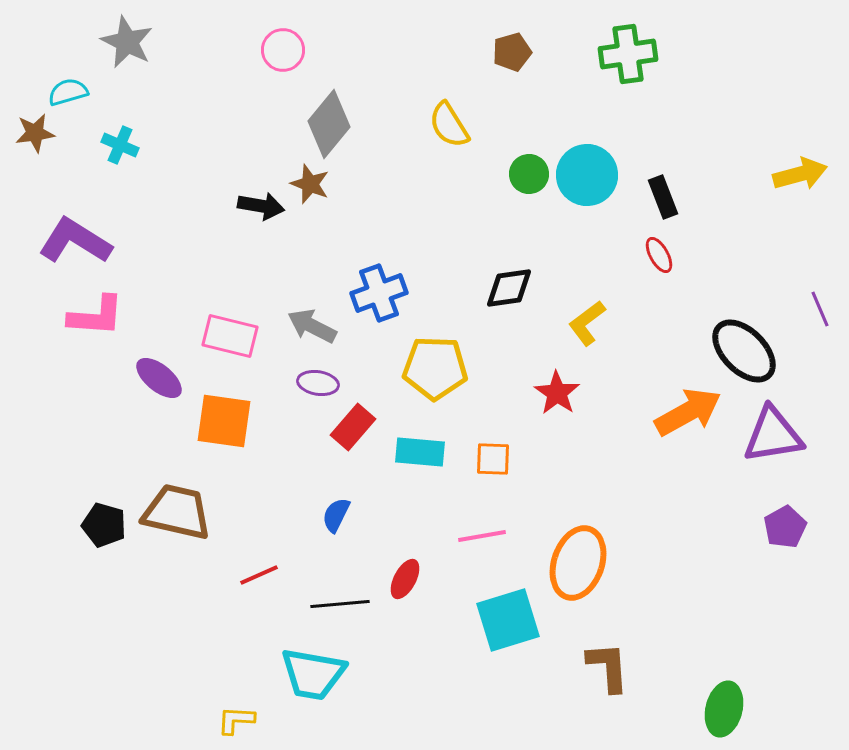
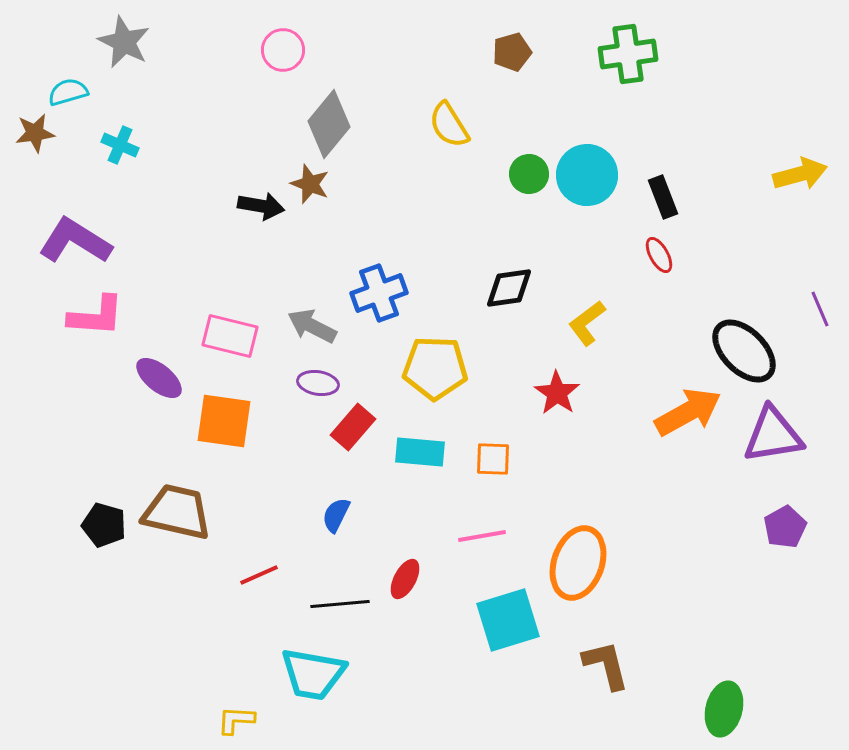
gray star at (127, 42): moved 3 px left
brown L-shape at (608, 667): moved 2 px left, 2 px up; rotated 10 degrees counterclockwise
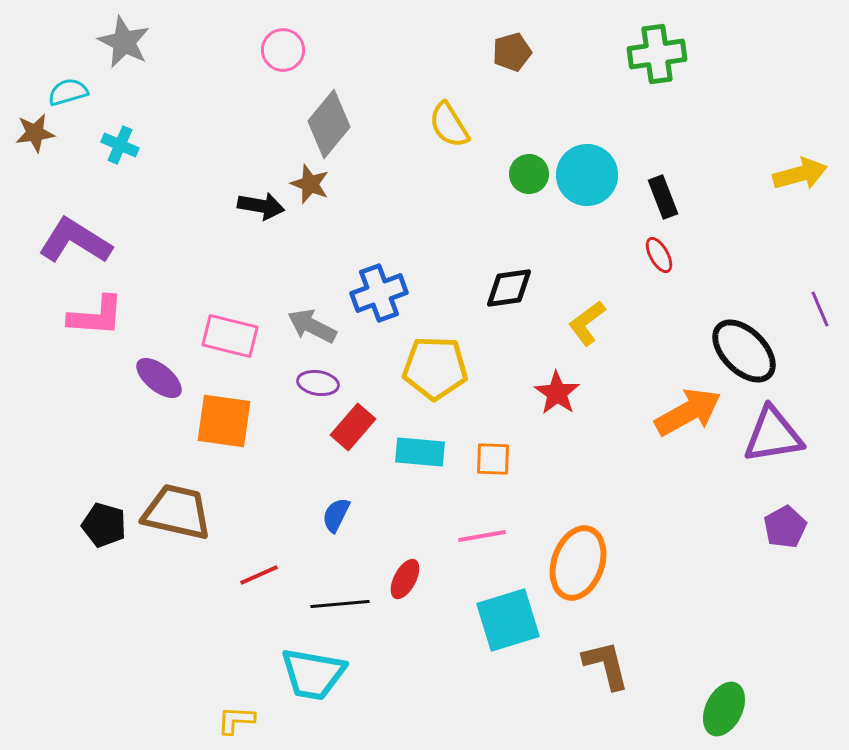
green cross at (628, 54): moved 29 px right
green ellipse at (724, 709): rotated 12 degrees clockwise
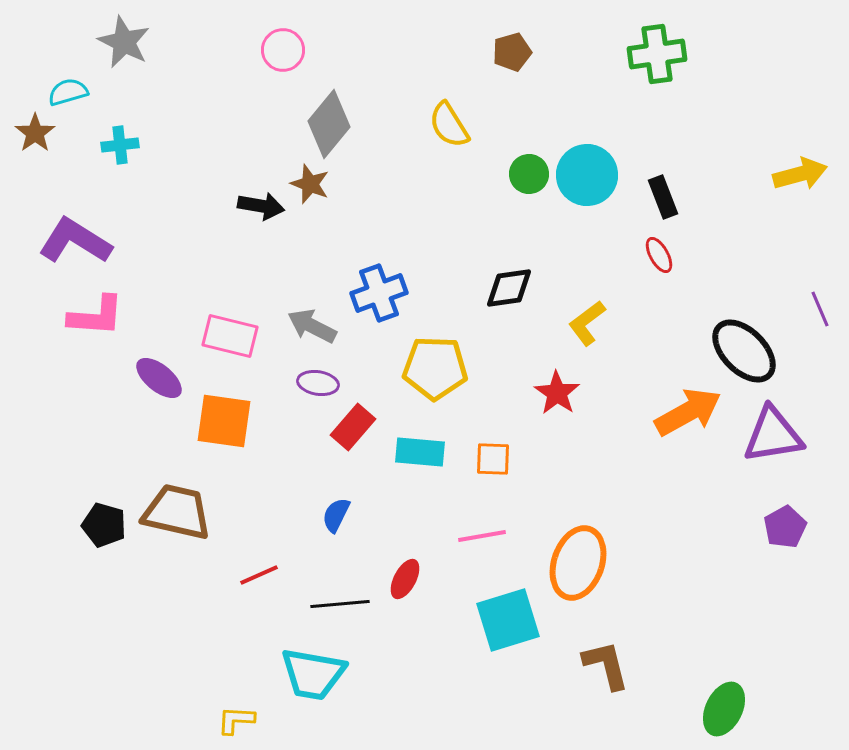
brown star at (35, 133): rotated 27 degrees counterclockwise
cyan cross at (120, 145): rotated 30 degrees counterclockwise
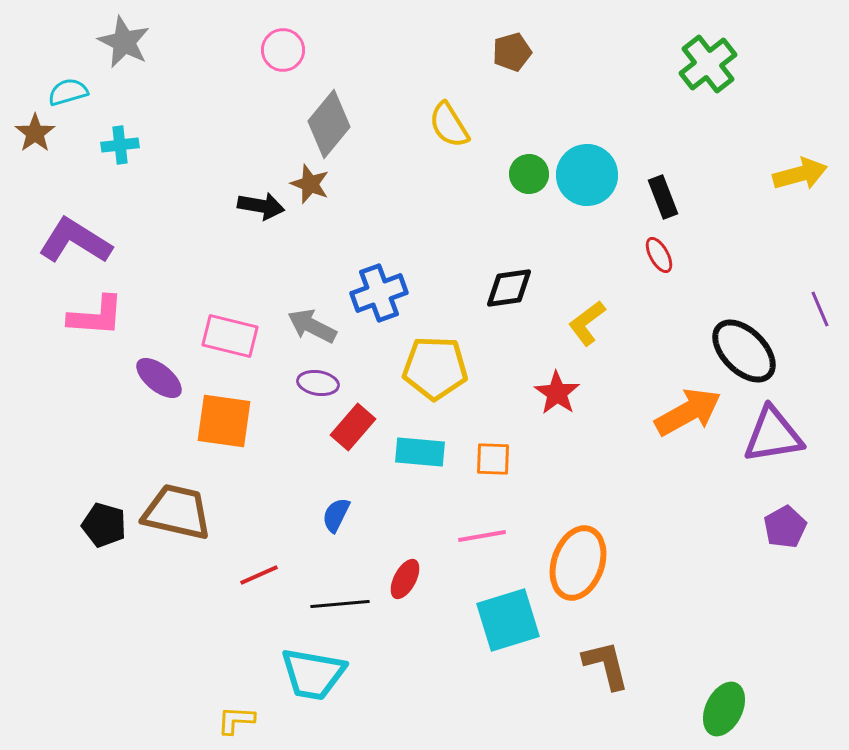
green cross at (657, 54): moved 51 px right, 10 px down; rotated 30 degrees counterclockwise
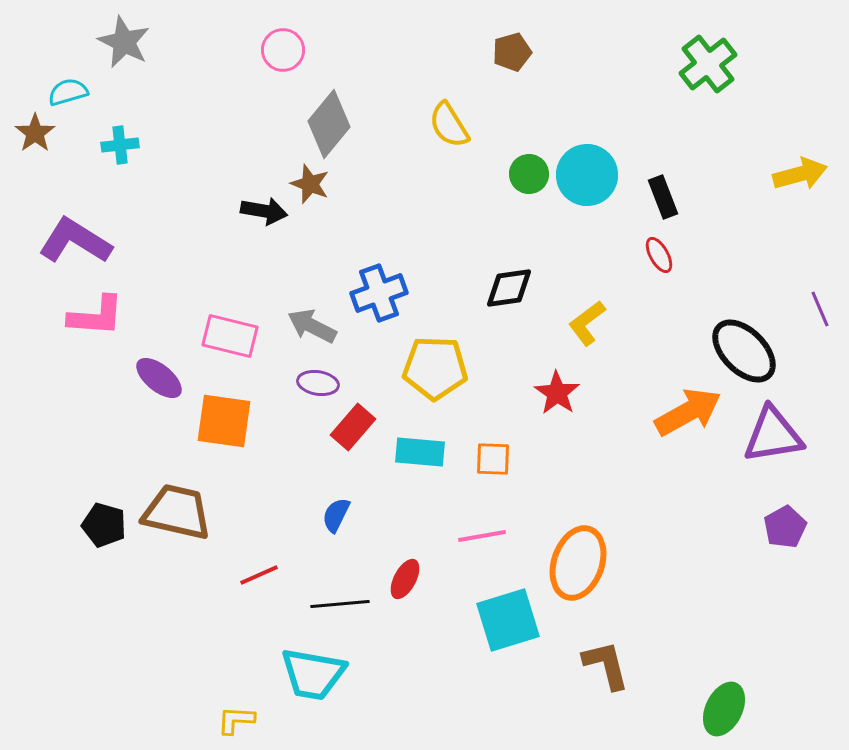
black arrow at (261, 206): moved 3 px right, 5 px down
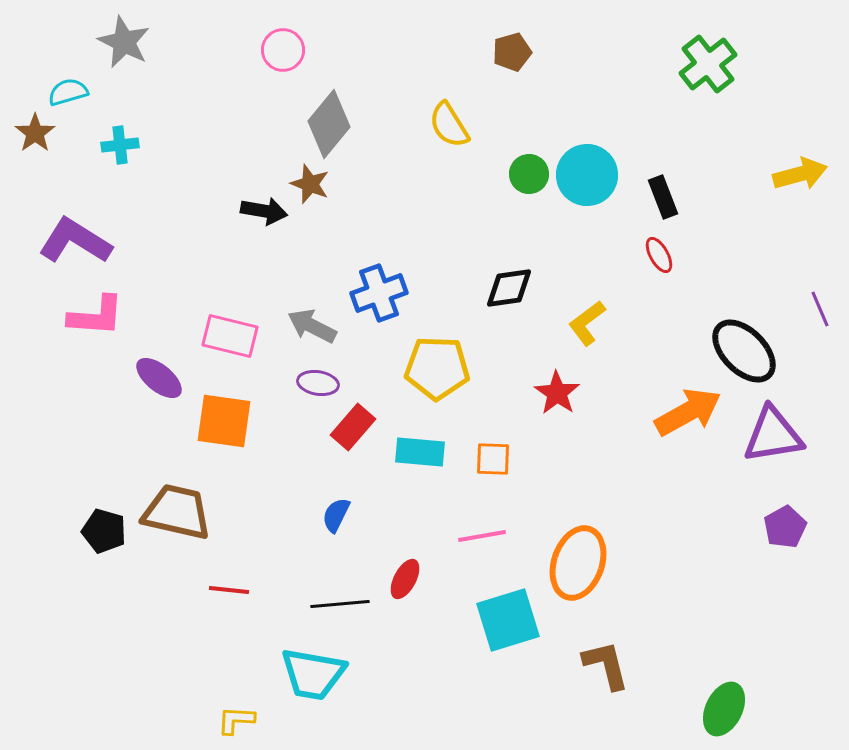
yellow pentagon at (435, 368): moved 2 px right
black pentagon at (104, 525): moved 6 px down
red line at (259, 575): moved 30 px left, 15 px down; rotated 30 degrees clockwise
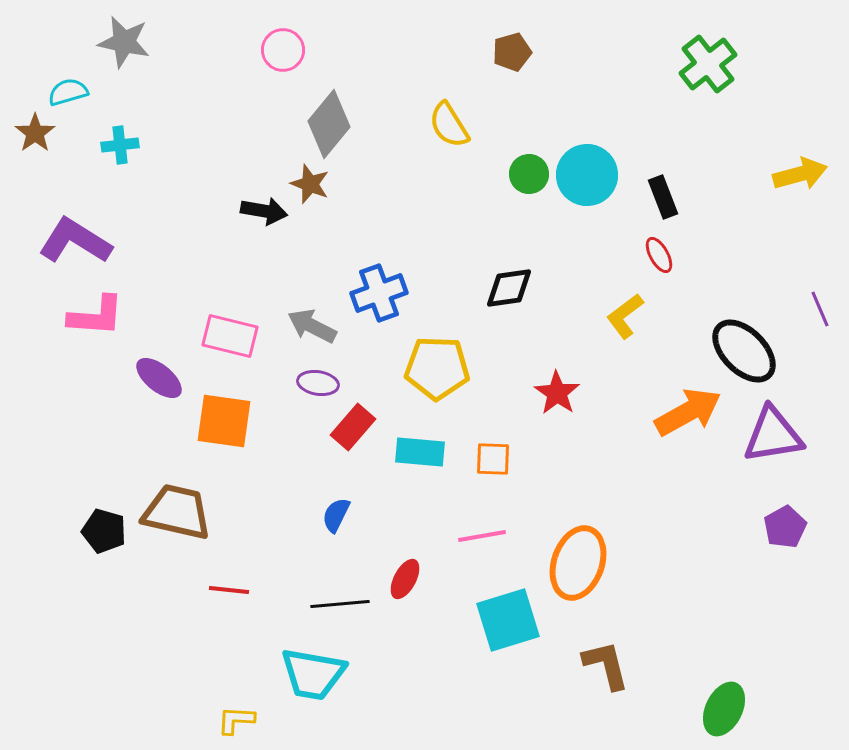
gray star at (124, 42): rotated 14 degrees counterclockwise
yellow L-shape at (587, 323): moved 38 px right, 7 px up
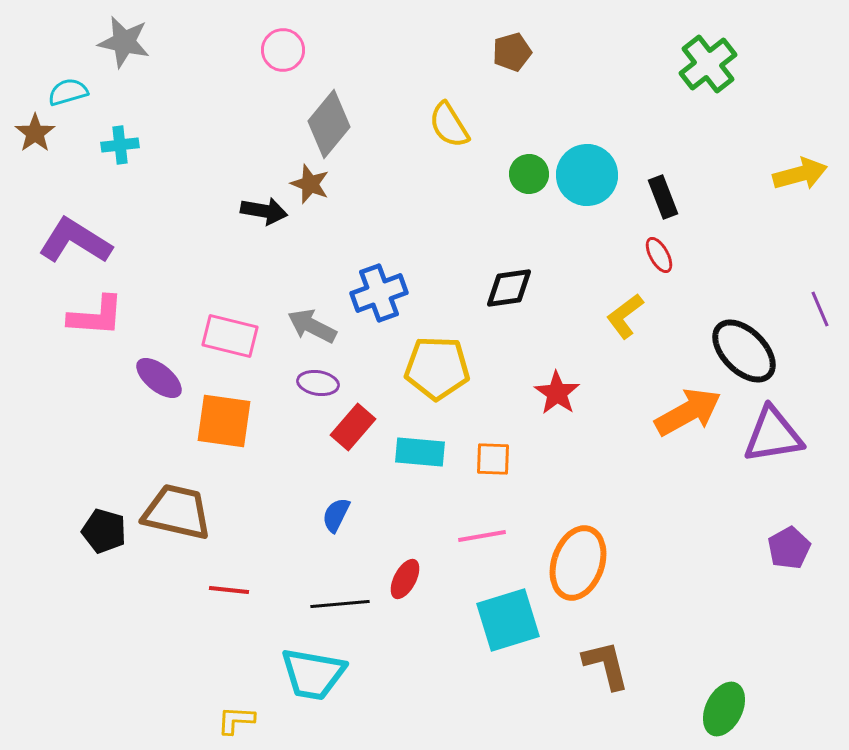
purple pentagon at (785, 527): moved 4 px right, 21 px down
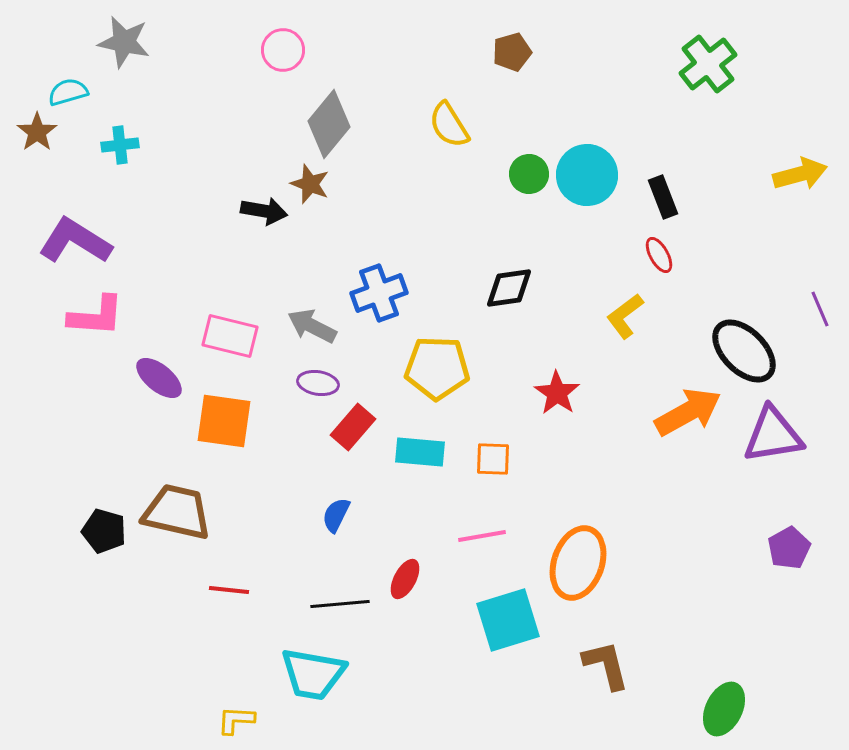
brown star at (35, 133): moved 2 px right, 1 px up
